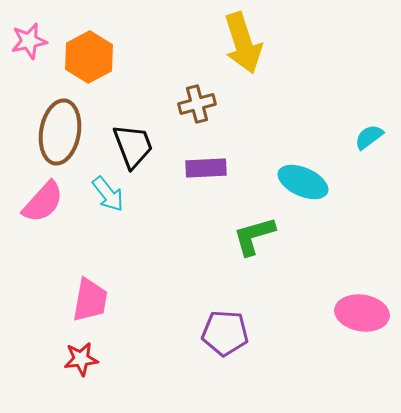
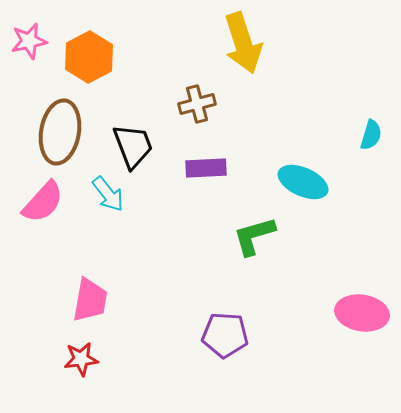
cyan semicircle: moved 2 px right, 2 px up; rotated 144 degrees clockwise
purple pentagon: moved 2 px down
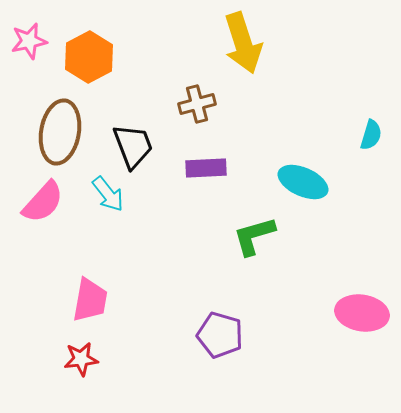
purple pentagon: moved 5 px left; rotated 12 degrees clockwise
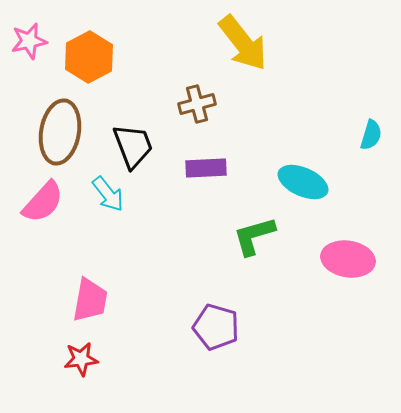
yellow arrow: rotated 20 degrees counterclockwise
pink ellipse: moved 14 px left, 54 px up
purple pentagon: moved 4 px left, 8 px up
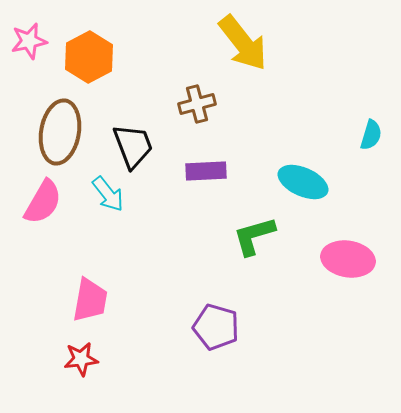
purple rectangle: moved 3 px down
pink semicircle: rotated 12 degrees counterclockwise
